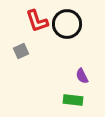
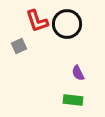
gray square: moved 2 px left, 5 px up
purple semicircle: moved 4 px left, 3 px up
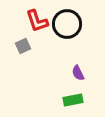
gray square: moved 4 px right
green rectangle: rotated 18 degrees counterclockwise
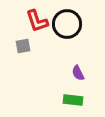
gray square: rotated 14 degrees clockwise
green rectangle: rotated 18 degrees clockwise
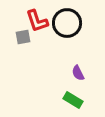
black circle: moved 1 px up
gray square: moved 9 px up
green rectangle: rotated 24 degrees clockwise
